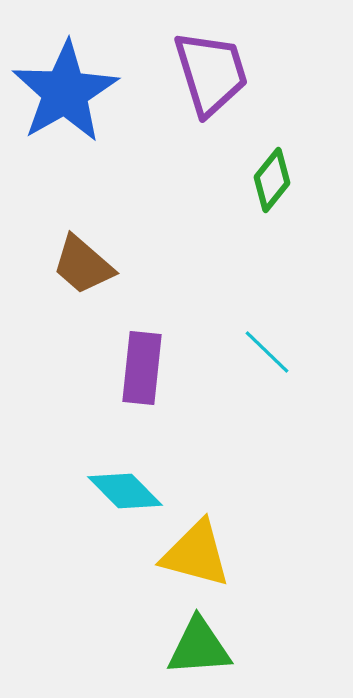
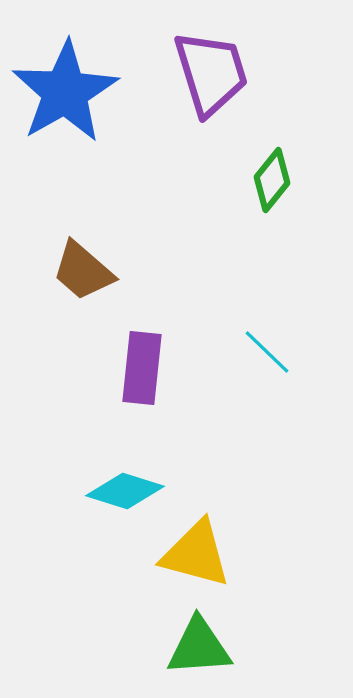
brown trapezoid: moved 6 px down
cyan diamond: rotated 28 degrees counterclockwise
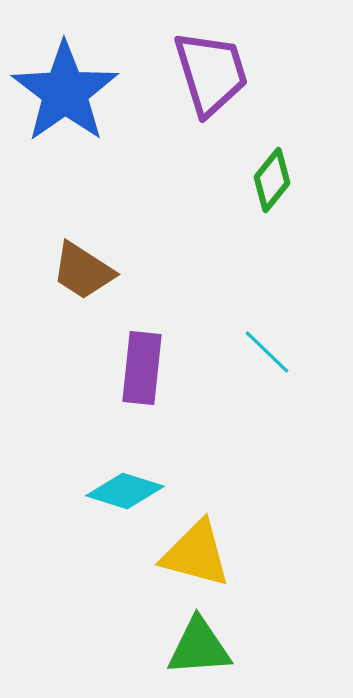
blue star: rotated 5 degrees counterclockwise
brown trapezoid: rotated 8 degrees counterclockwise
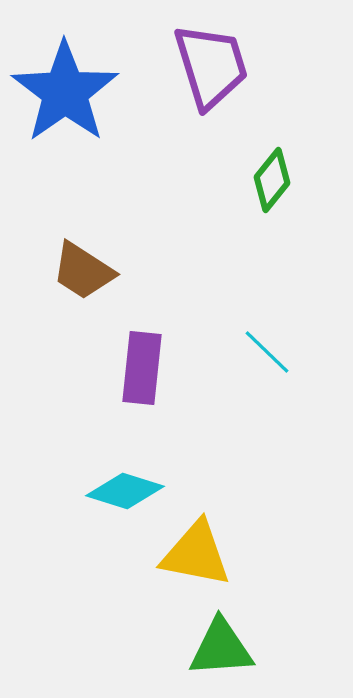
purple trapezoid: moved 7 px up
yellow triangle: rotated 4 degrees counterclockwise
green triangle: moved 22 px right, 1 px down
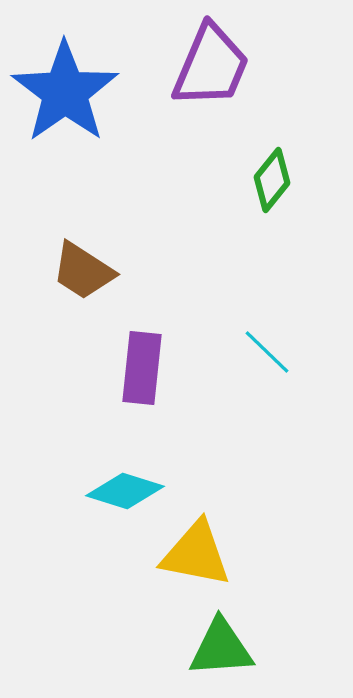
purple trapezoid: rotated 40 degrees clockwise
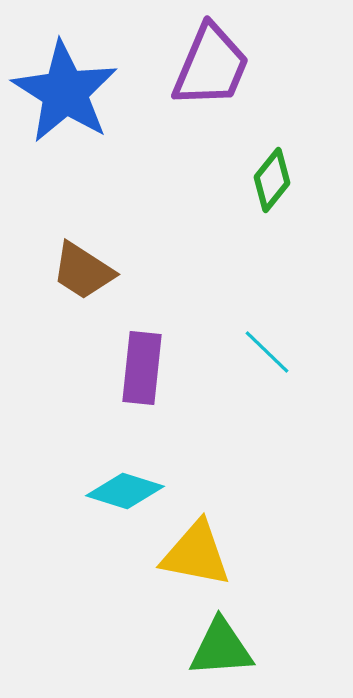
blue star: rotated 5 degrees counterclockwise
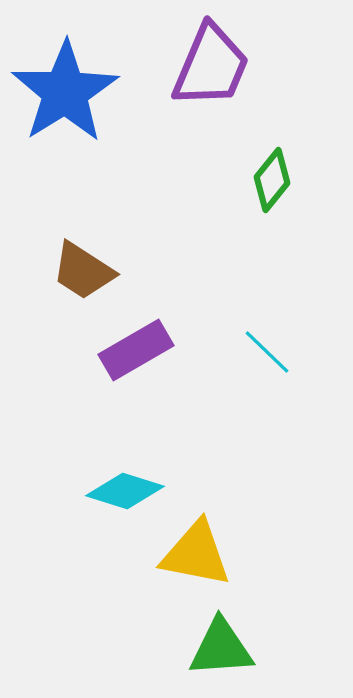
blue star: rotated 8 degrees clockwise
purple rectangle: moved 6 px left, 18 px up; rotated 54 degrees clockwise
